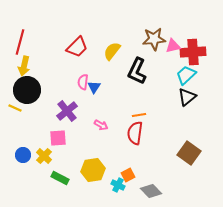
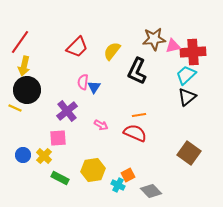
red line: rotated 20 degrees clockwise
red semicircle: rotated 105 degrees clockwise
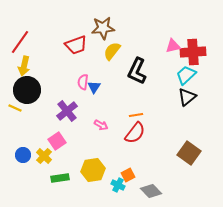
brown star: moved 51 px left, 11 px up
red trapezoid: moved 1 px left, 2 px up; rotated 25 degrees clockwise
orange line: moved 3 px left
red semicircle: rotated 105 degrees clockwise
pink square: moved 1 px left, 3 px down; rotated 30 degrees counterclockwise
green rectangle: rotated 36 degrees counterclockwise
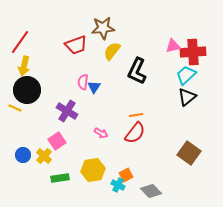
purple cross: rotated 20 degrees counterclockwise
pink arrow: moved 8 px down
orange square: moved 2 px left
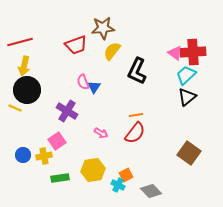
red line: rotated 40 degrees clockwise
pink triangle: moved 2 px right, 7 px down; rotated 49 degrees clockwise
pink semicircle: rotated 28 degrees counterclockwise
yellow cross: rotated 35 degrees clockwise
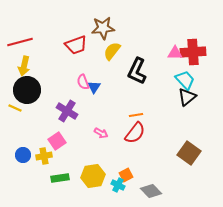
pink triangle: rotated 35 degrees counterclockwise
cyan trapezoid: moved 1 px left, 5 px down; rotated 90 degrees clockwise
yellow hexagon: moved 6 px down
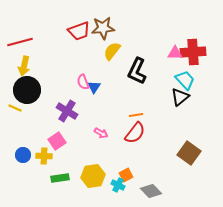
red trapezoid: moved 3 px right, 14 px up
black triangle: moved 7 px left
yellow cross: rotated 14 degrees clockwise
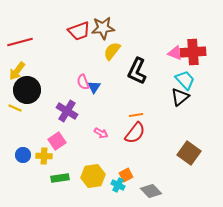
pink triangle: rotated 21 degrees clockwise
yellow arrow: moved 7 px left, 5 px down; rotated 24 degrees clockwise
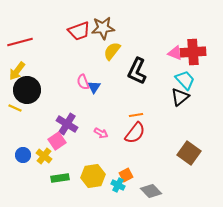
purple cross: moved 13 px down
yellow cross: rotated 35 degrees clockwise
